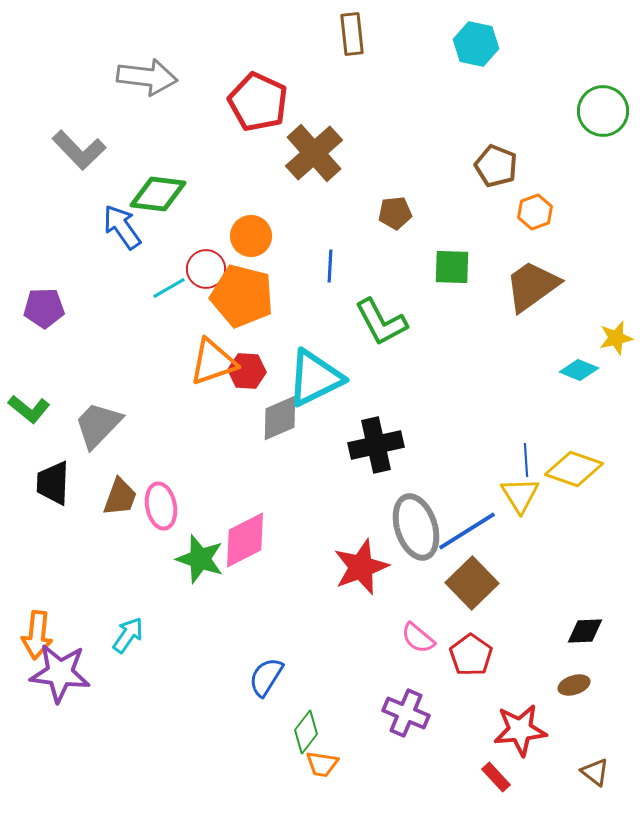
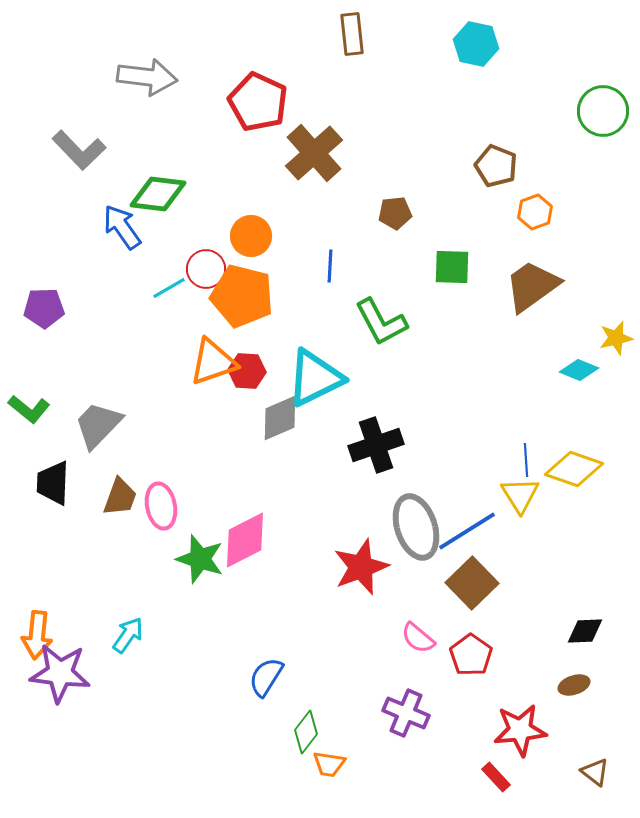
black cross at (376, 445): rotated 6 degrees counterclockwise
orange trapezoid at (322, 764): moved 7 px right
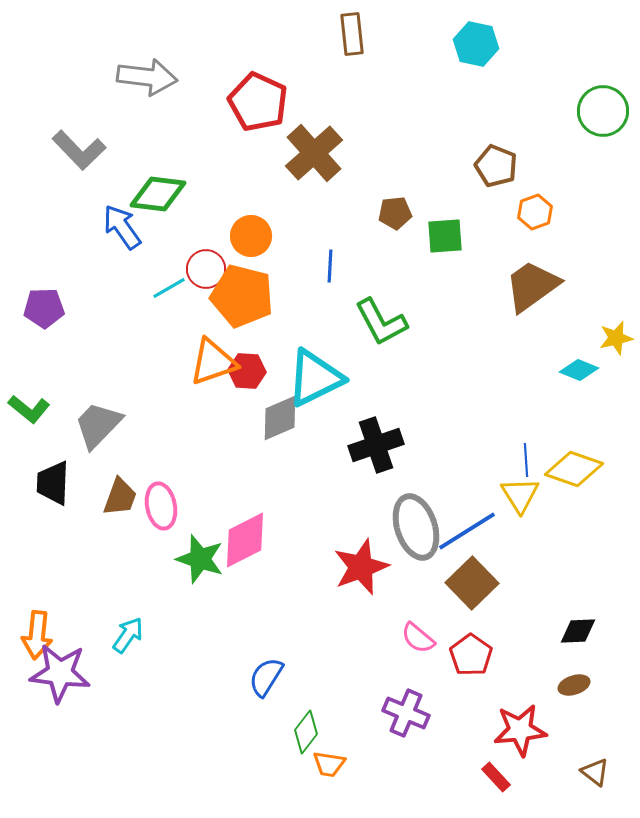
green square at (452, 267): moved 7 px left, 31 px up; rotated 6 degrees counterclockwise
black diamond at (585, 631): moved 7 px left
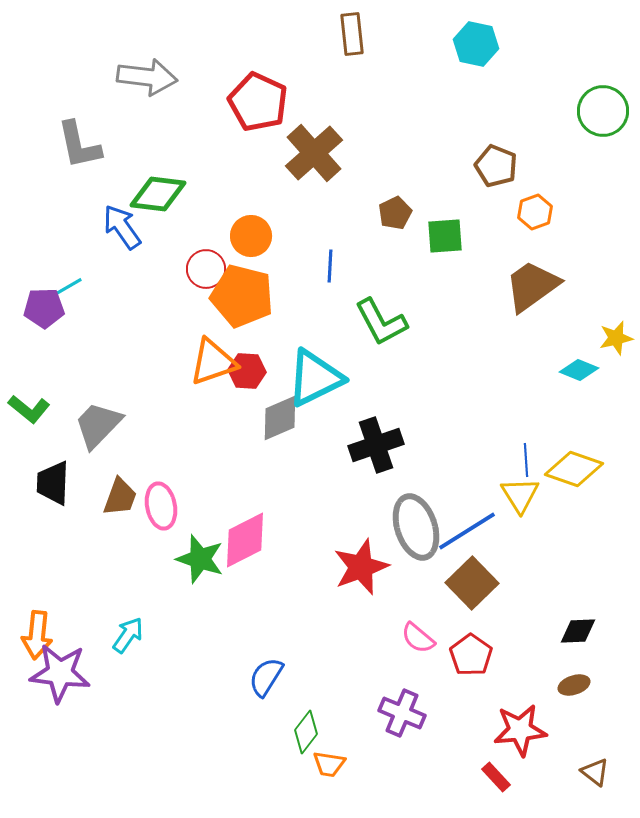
gray L-shape at (79, 150): moved 5 px up; rotated 32 degrees clockwise
brown pentagon at (395, 213): rotated 20 degrees counterclockwise
cyan line at (169, 288): moved 103 px left
purple cross at (406, 713): moved 4 px left
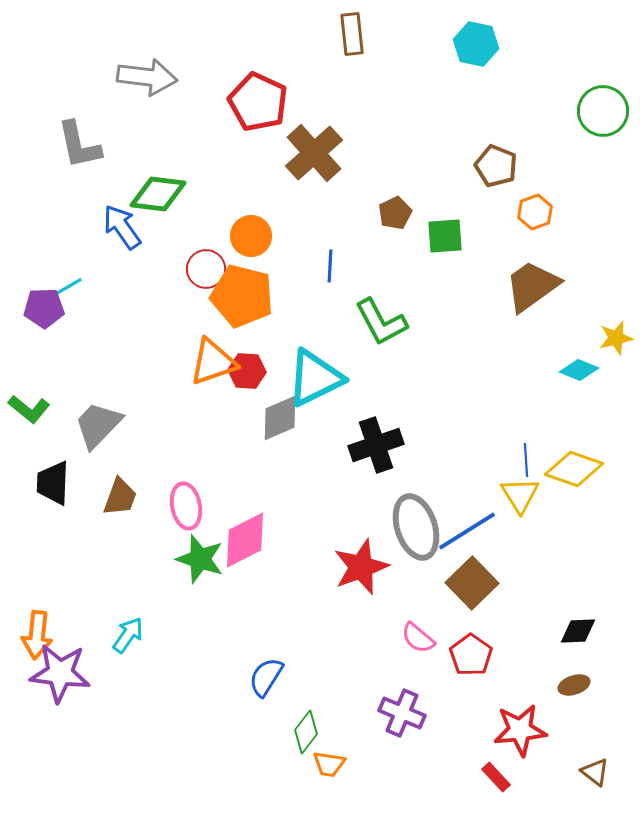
pink ellipse at (161, 506): moved 25 px right
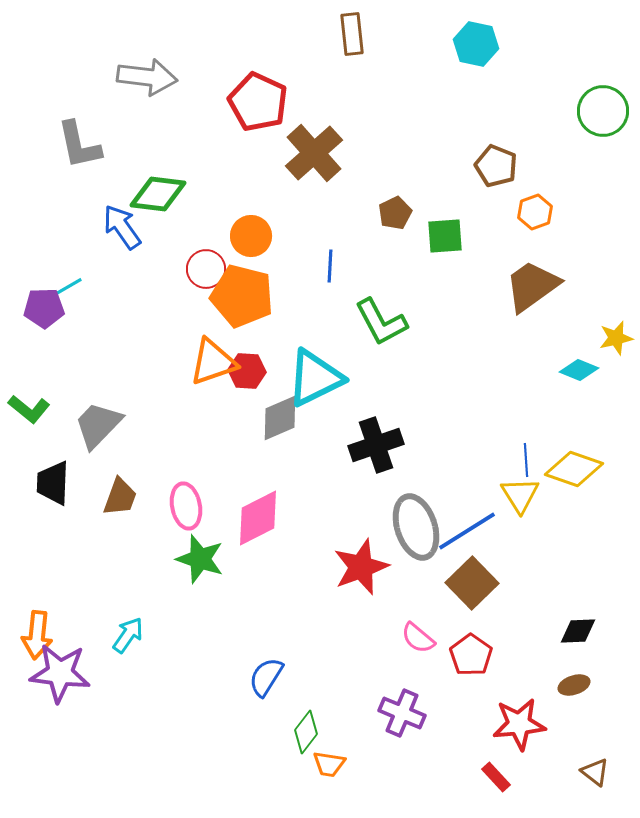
pink diamond at (245, 540): moved 13 px right, 22 px up
red star at (520, 730): moved 1 px left, 6 px up
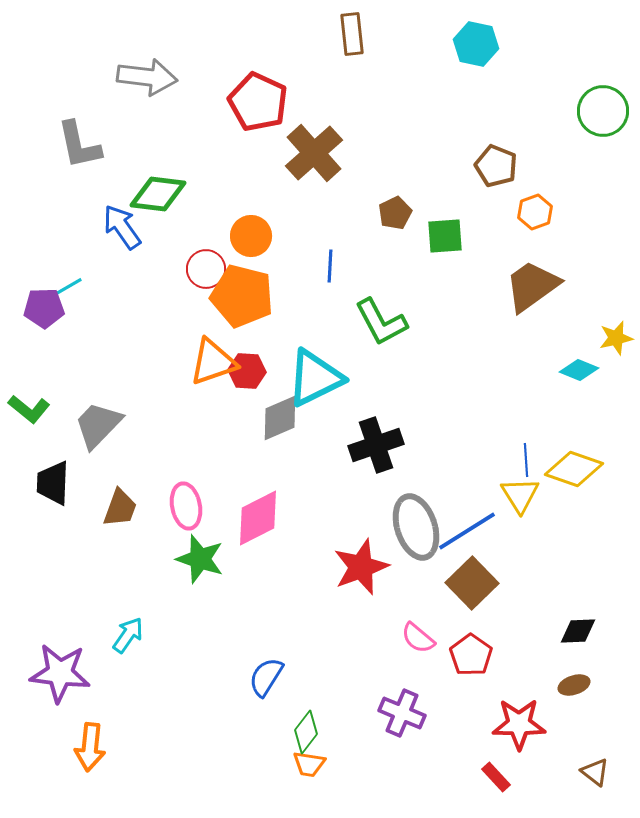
brown trapezoid at (120, 497): moved 11 px down
orange arrow at (37, 635): moved 53 px right, 112 px down
red star at (519, 724): rotated 6 degrees clockwise
orange trapezoid at (329, 764): moved 20 px left
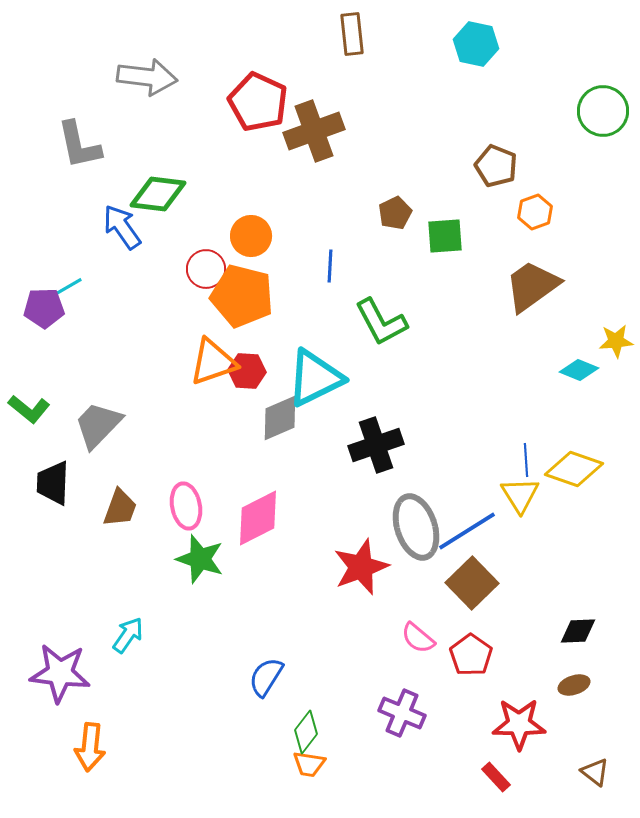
brown cross at (314, 153): moved 22 px up; rotated 22 degrees clockwise
yellow star at (616, 338): moved 3 px down; rotated 8 degrees clockwise
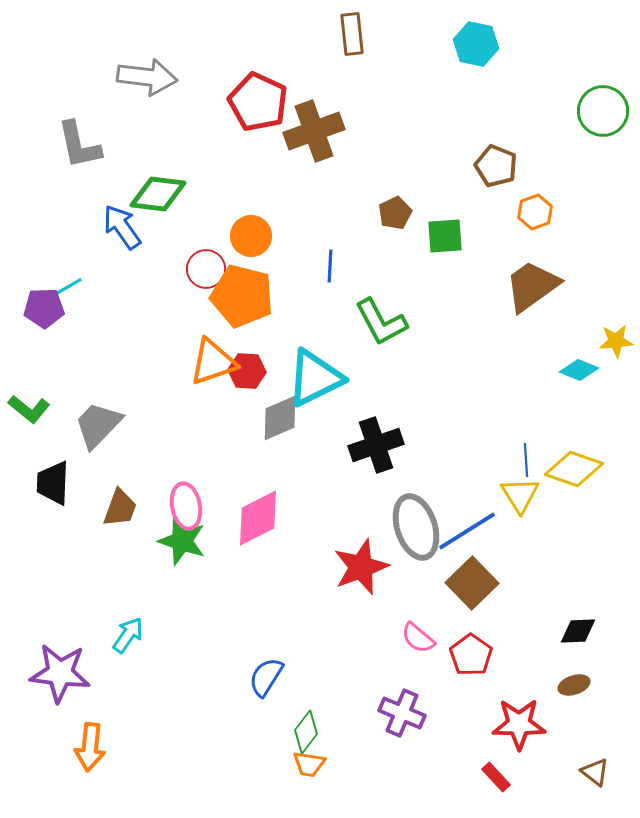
green star at (200, 559): moved 18 px left, 18 px up
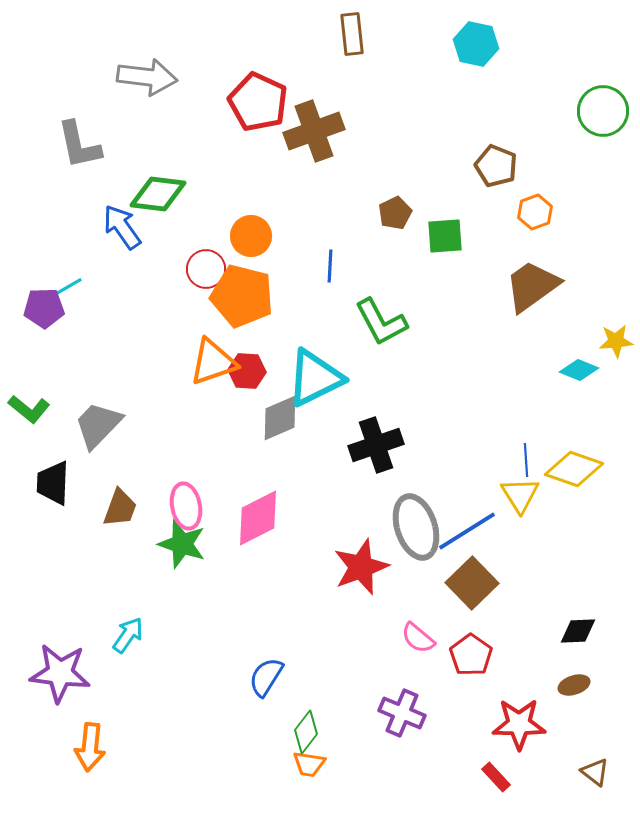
green star at (182, 541): moved 3 px down
